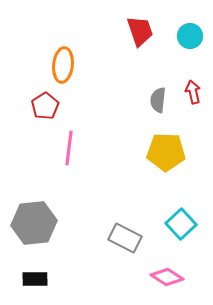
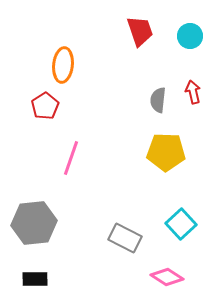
pink line: moved 2 px right, 10 px down; rotated 12 degrees clockwise
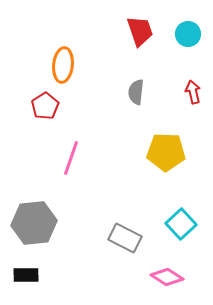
cyan circle: moved 2 px left, 2 px up
gray semicircle: moved 22 px left, 8 px up
black rectangle: moved 9 px left, 4 px up
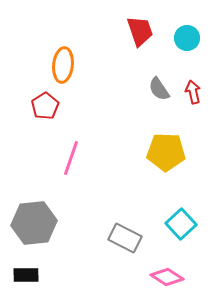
cyan circle: moved 1 px left, 4 px down
gray semicircle: moved 23 px right, 3 px up; rotated 40 degrees counterclockwise
